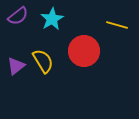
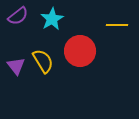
yellow line: rotated 15 degrees counterclockwise
red circle: moved 4 px left
purple triangle: rotated 30 degrees counterclockwise
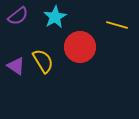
cyan star: moved 3 px right, 2 px up
yellow line: rotated 15 degrees clockwise
red circle: moved 4 px up
purple triangle: rotated 18 degrees counterclockwise
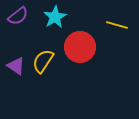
yellow semicircle: rotated 115 degrees counterclockwise
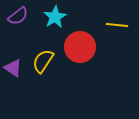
yellow line: rotated 10 degrees counterclockwise
purple triangle: moved 3 px left, 2 px down
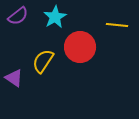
purple triangle: moved 1 px right, 10 px down
